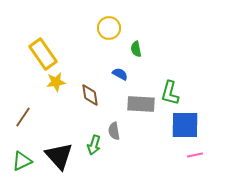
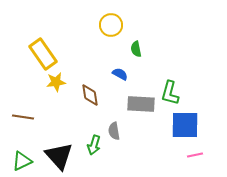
yellow circle: moved 2 px right, 3 px up
brown line: rotated 65 degrees clockwise
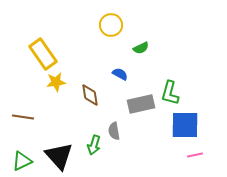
green semicircle: moved 5 px right, 1 px up; rotated 105 degrees counterclockwise
gray rectangle: rotated 16 degrees counterclockwise
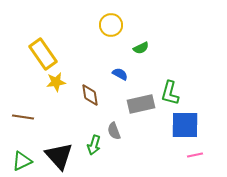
gray semicircle: rotated 12 degrees counterclockwise
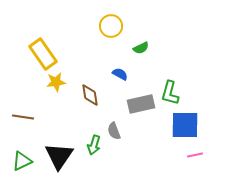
yellow circle: moved 1 px down
black triangle: rotated 16 degrees clockwise
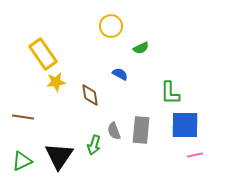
green L-shape: rotated 15 degrees counterclockwise
gray rectangle: moved 26 px down; rotated 72 degrees counterclockwise
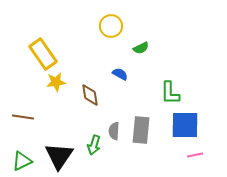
gray semicircle: rotated 24 degrees clockwise
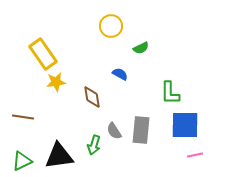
brown diamond: moved 2 px right, 2 px down
gray semicircle: rotated 36 degrees counterclockwise
black triangle: rotated 48 degrees clockwise
